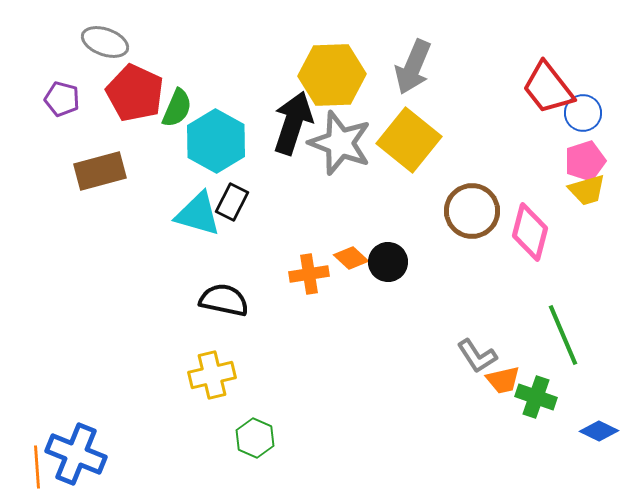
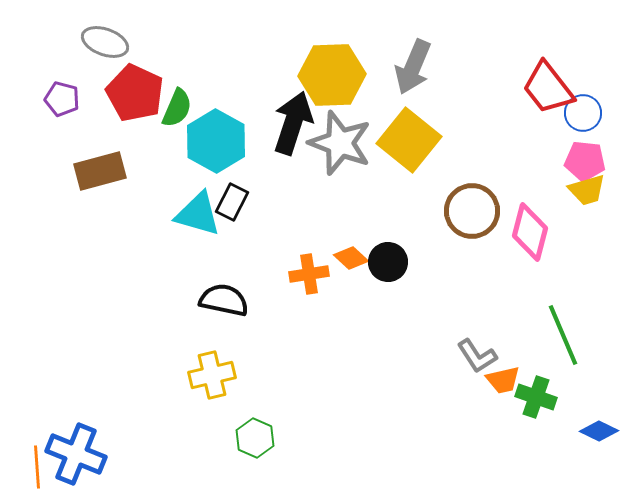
pink pentagon: rotated 24 degrees clockwise
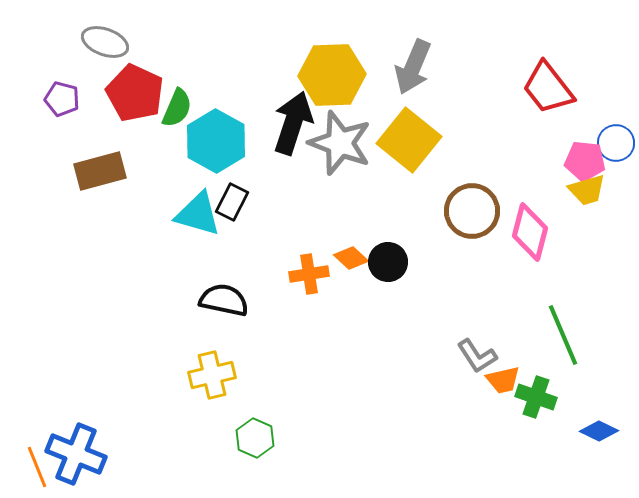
blue circle: moved 33 px right, 30 px down
orange line: rotated 18 degrees counterclockwise
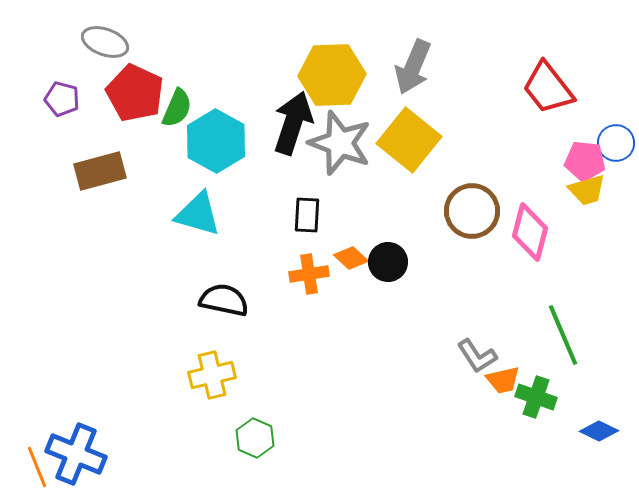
black rectangle: moved 75 px right, 13 px down; rotated 24 degrees counterclockwise
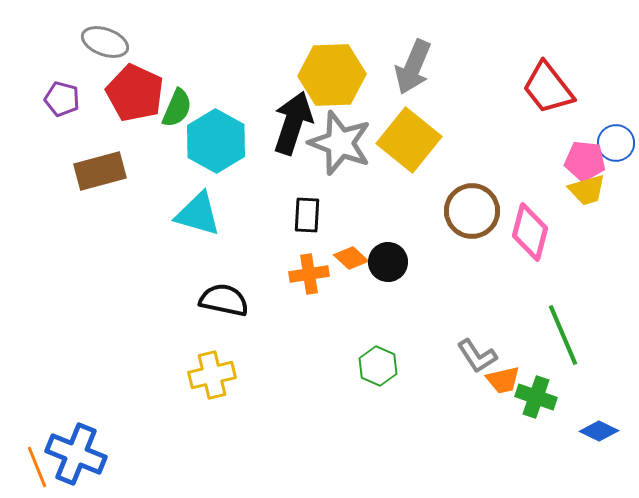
green hexagon: moved 123 px right, 72 px up
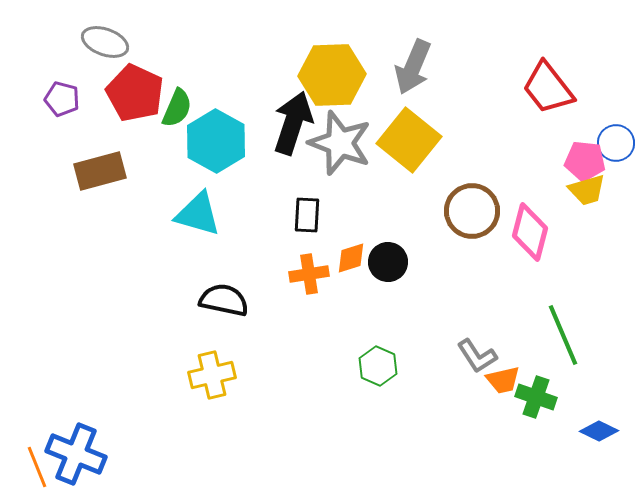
orange diamond: rotated 60 degrees counterclockwise
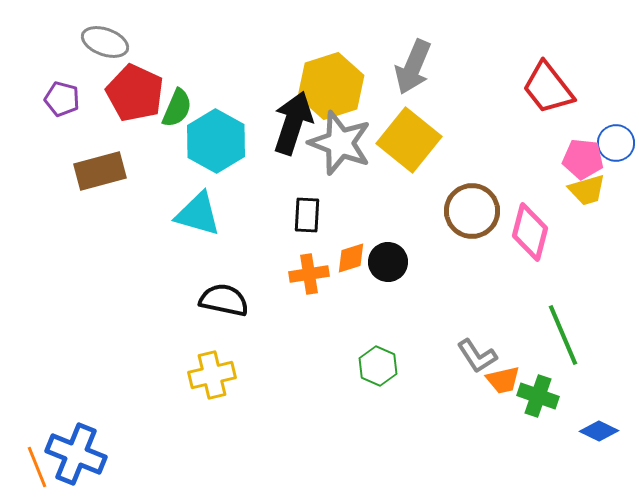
yellow hexagon: moved 1 px left, 11 px down; rotated 16 degrees counterclockwise
pink pentagon: moved 2 px left, 2 px up
green cross: moved 2 px right, 1 px up
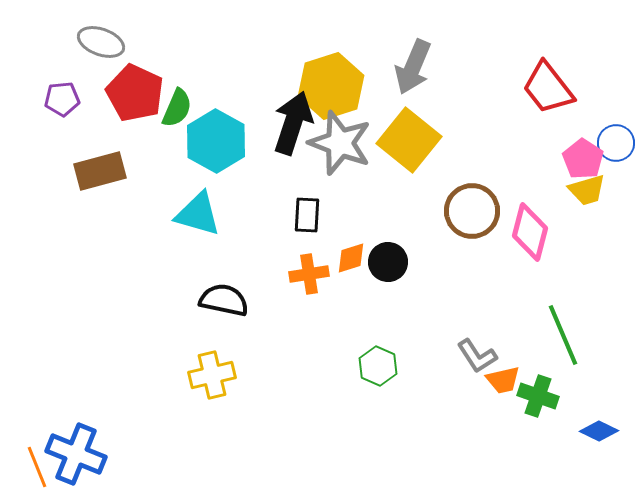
gray ellipse: moved 4 px left
purple pentagon: rotated 20 degrees counterclockwise
pink pentagon: rotated 27 degrees clockwise
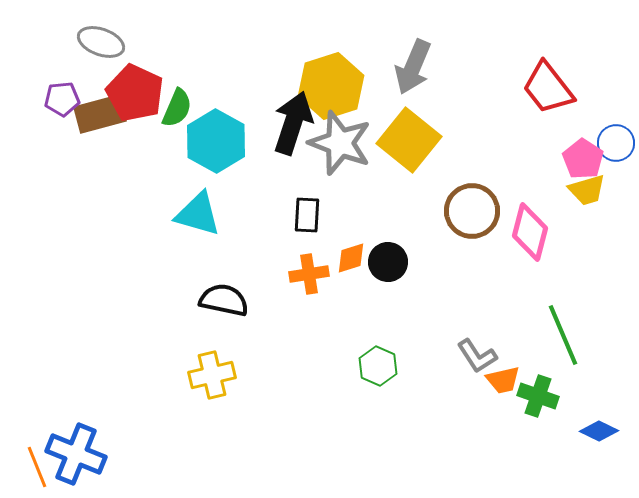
brown rectangle: moved 57 px up
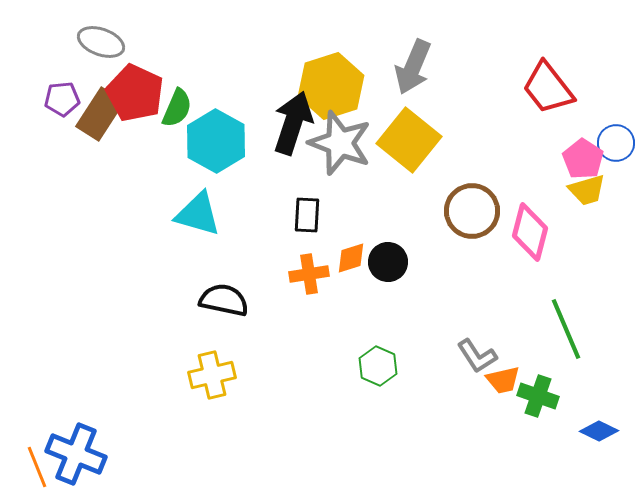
brown rectangle: rotated 42 degrees counterclockwise
green line: moved 3 px right, 6 px up
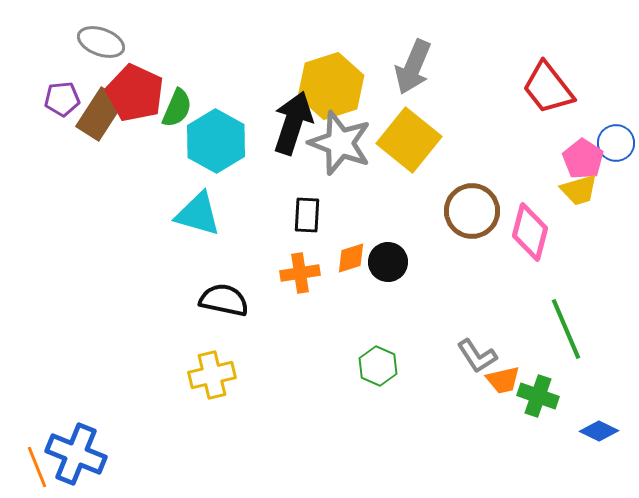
yellow trapezoid: moved 8 px left
orange cross: moved 9 px left, 1 px up
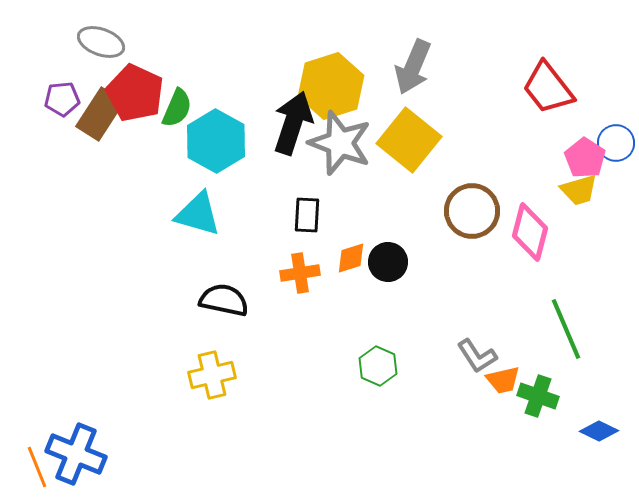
pink pentagon: moved 2 px right, 1 px up
